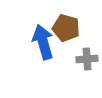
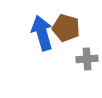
blue arrow: moved 1 px left, 9 px up
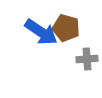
blue arrow: moved 1 px left, 1 px up; rotated 140 degrees clockwise
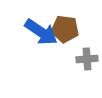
brown pentagon: moved 1 px left, 1 px down; rotated 8 degrees counterclockwise
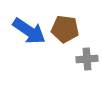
blue arrow: moved 12 px left, 1 px up
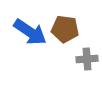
blue arrow: moved 1 px right, 1 px down
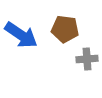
blue arrow: moved 9 px left, 3 px down
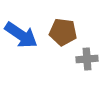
brown pentagon: moved 2 px left, 3 px down
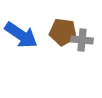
gray cross: moved 5 px left, 19 px up; rotated 10 degrees clockwise
